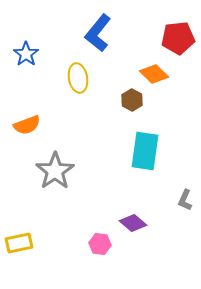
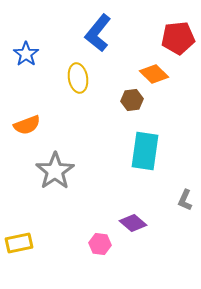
brown hexagon: rotated 25 degrees clockwise
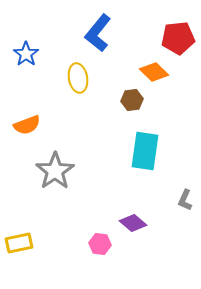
orange diamond: moved 2 px up
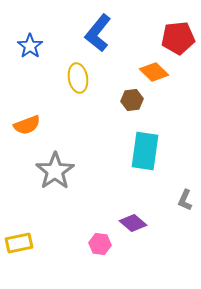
blue star: moved 4 px right, 8 px up
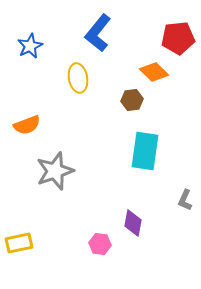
blue star: rotated 10 degrees clockwise
gray star: rotated 15 degrees clockwise
purple diamond: rotated 60 degrees clockwise
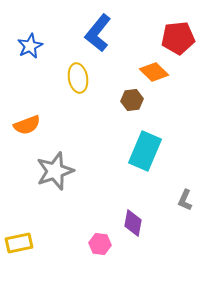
cyan rectangle: rotated 15 degrees clockwise
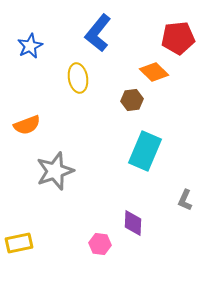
purple diamond: rotated 8 degrees counterclockwise
